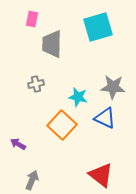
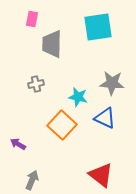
cyan square: rotated 8 degrees clockwise
gray star: moved 1 px left, 4 px up
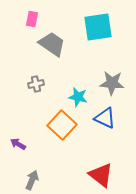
gray trapezoid: rotated 124 degrees clockwise
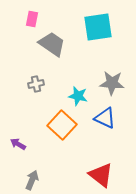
cyan star: moved 1 px up
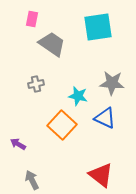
gray arrow: rotated 48 degrees counterclockwise
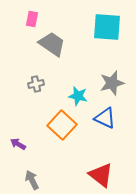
cyan square: moved 9 px right; rotated 12 degrees clockwise
gray star: rotated 20 degrees counterclockwise
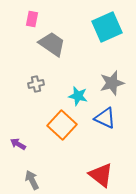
cyan square: rotated 28 degrees counterclockwise
